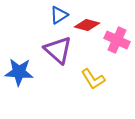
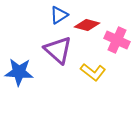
yellow L-shape: moved 7 px up; rotated 20 degrees counterclockwise
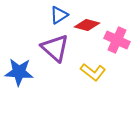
purple triangle: moved 3 px left, 2 px up
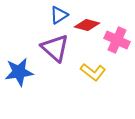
blue star: rotated 12 degrees counterclockwise
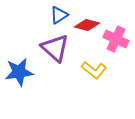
pink cross: moved 1 px left, 1 px up
yellow L-shape: moved 1 px right, 2 px up
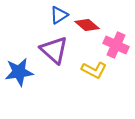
red diamond: rotated 25 degrees clockwise
pink cross: moved 6 px down
purple triangle: moved 1 px left, 2 px down
yellow L-shape: rotated 10 degrees counterclockwise
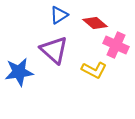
red diamond: moved 8 px right, 2 px up
